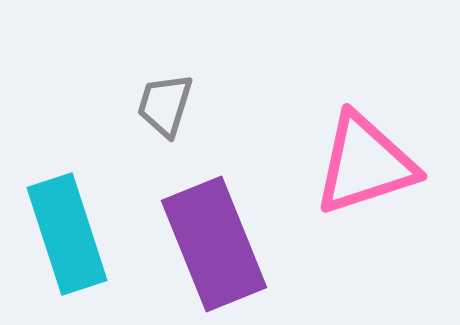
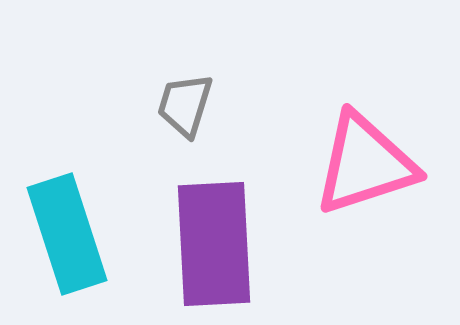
gray trapezoid: moved 20 px right
purple rectangle: rotated 19 degrees clockwise
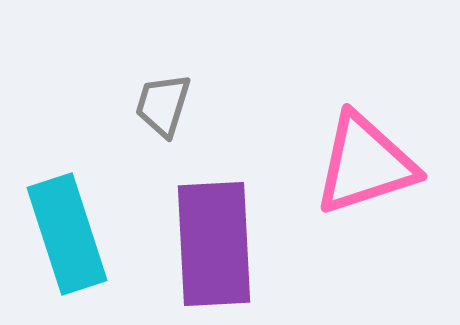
gray trapezoid: moved 22 px left
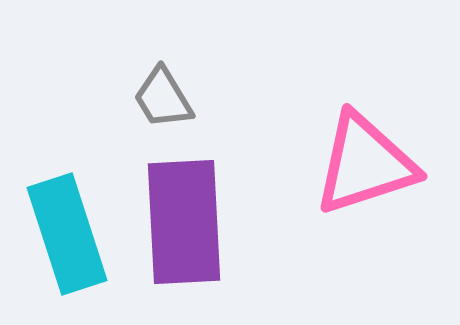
gray trapezoid: moved 7 px up; rotated 48 degrees counterclockwise
purple rectangle: moved 30 px left, 22 px up
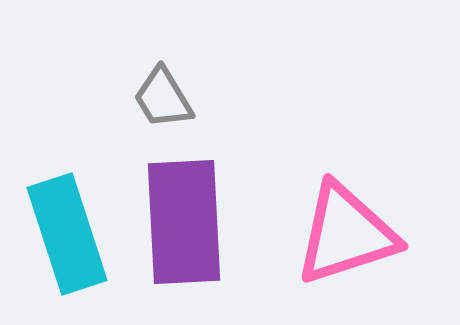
pink triangle: moved 19 px left, 70 px down
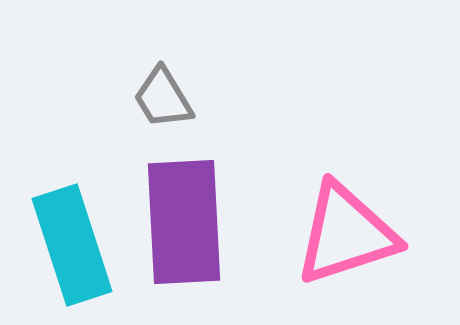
cyan rectangle: moved 5 px right, 11 px down
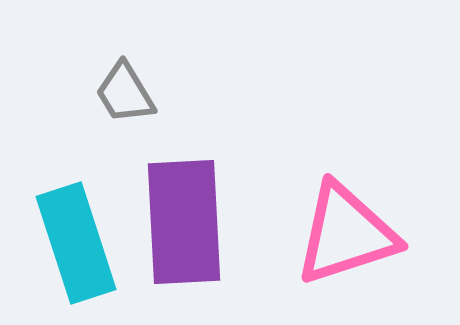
gray trapezoid: moved 38 px left, 5 px up
cyan rectangle: moved 4 px right, 2 px up
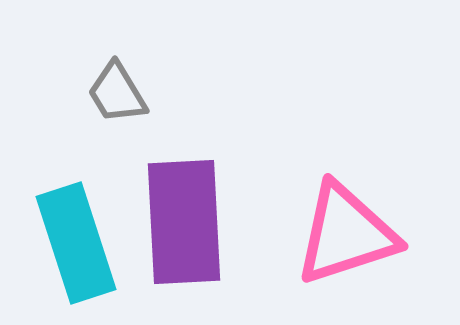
gray trapezoid: moved 8 px left
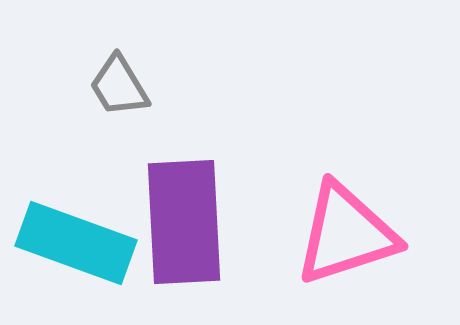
gray trapezoid: moved 2 px right, 7 px up
cyan rectangle: rotated 52 degrees counterclockwise
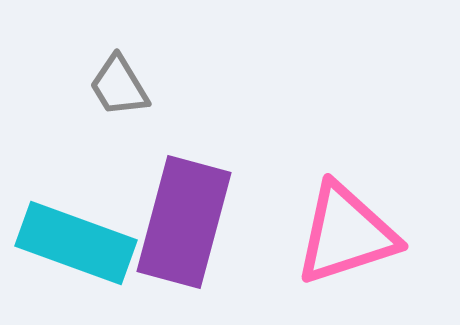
purple rectangle: rotated 18 degrees clockwise
